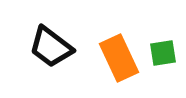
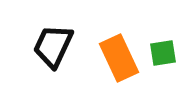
black trapezoid: moved 2 px right, 1 px up; rotated 78 degrees clockwise
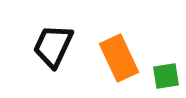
green square: moved 3 px right, 23 px down
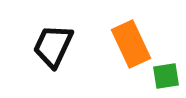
orange rectangle: moved 12 px right, 14 px up
